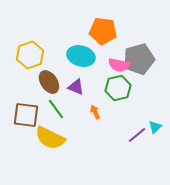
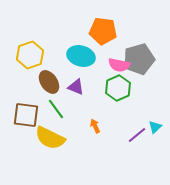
green hexagon: rotated 10 degrees counterclockwise
orange arrow: moved 14 px down
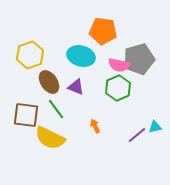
cyan triangle: rotated 32 degrees clockwise
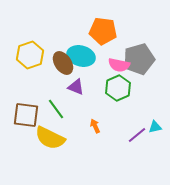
brown ellipse: moved 14 px right, 19 px up
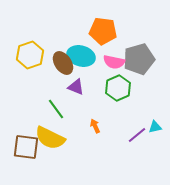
pink semicircle: moved 5 px left, 3 px up
brown square: moved 32 px down
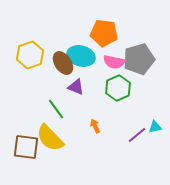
orange pentagon: moved 1 px right, 2 px down
yellow semicircle: rotated 20 degrees clockwise
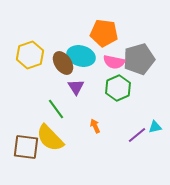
purple triangle: rotated 36 degrees clockwise
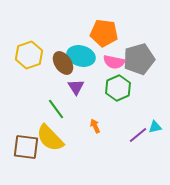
yellow hexagon: moved 1 px left
purple line: moved 1 px right
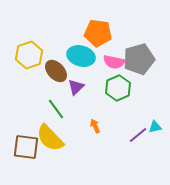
orange pentagon: moved 6 px left
brown ellipse: moved 7 px left, 8 px down; rotated 10 degrees counterclockwise
purple triangle: rotated 18 degrees clockwise
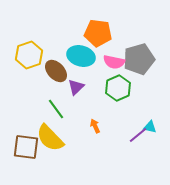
cyan triangle: moved 5 px left; rotated 24 degrees clockwise
